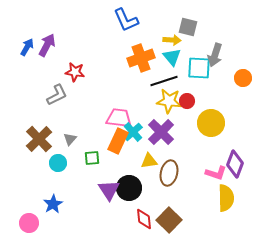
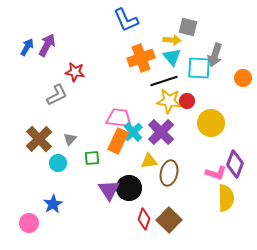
red diamond: rotated 25 degrees clockwise
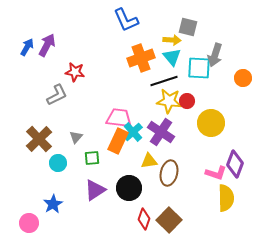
purple cross: rotated 12 degrees counterclockwise
gray triangle: moved 6 px right, 2 px up
purple triangle: moved 14 px left; rotated 30 degrees clockwise
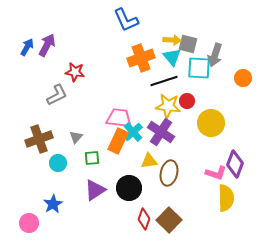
gray square: moved 17 px down
yellow star: moved 1 px left, 5 px down
brown cross: rotated 24 degrees clockwise
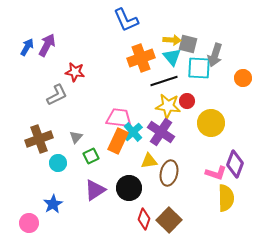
green square: moved 1 px left, 2 px up; rotated 21 degrees counterclockwise
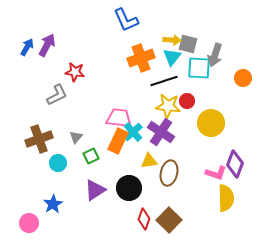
cyan triangle: rotated 18 degrees clockwise
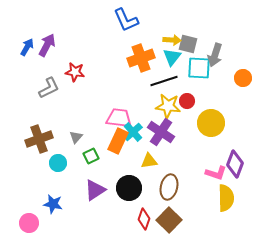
gray L-shape: moved 8 px left, 7 px up
brown ellipse: moved 14 px down
blue star: rotated 30 degrees counterclockwise
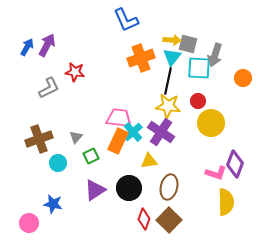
black line: moved 4 px right; rotated 60 degrees counterclockwise
red circle: moved 11 px right
yellow semicircle: moved 4 px down
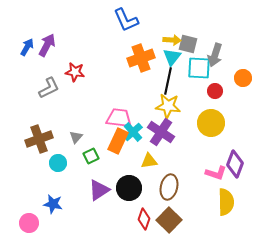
red circle: moved 17 px right, 10 px up
purple triangle: moved 4 px right
